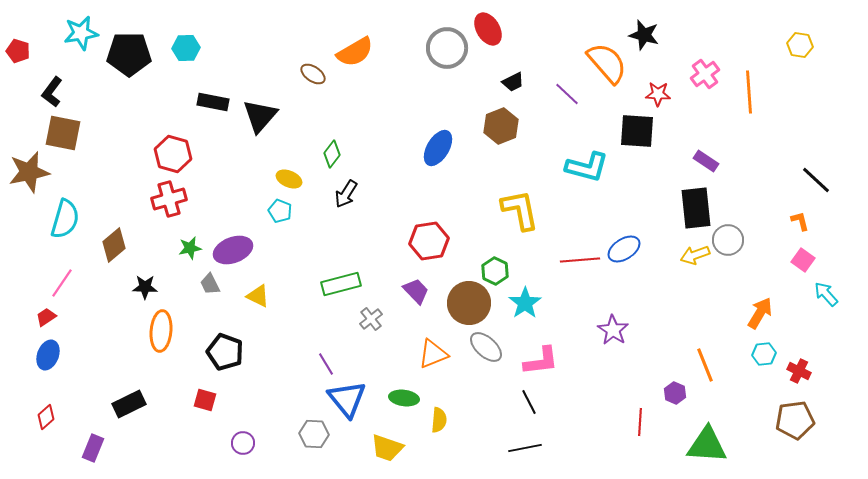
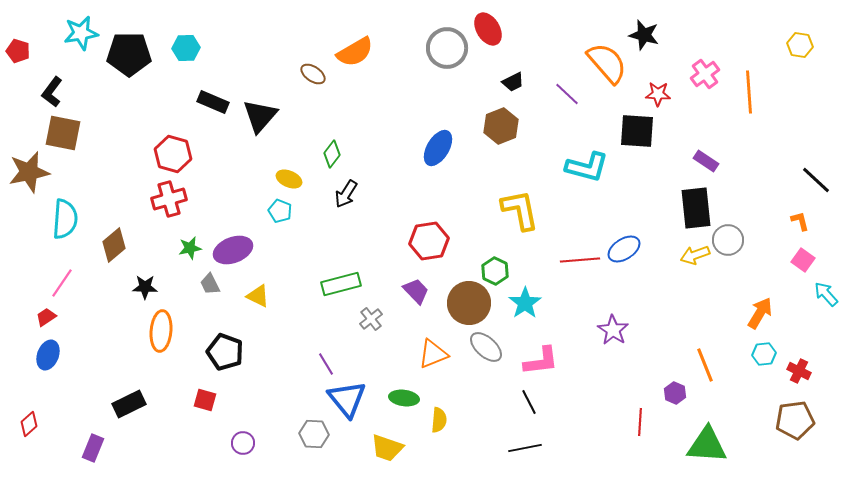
black rectangle at (213, 102): rotated 12 degrees clockwise
cyan semicircle at (65, 219): rotated 12 degrees counterclockwise
red diamond at (46, 417): moved 17 px left, 7 px down
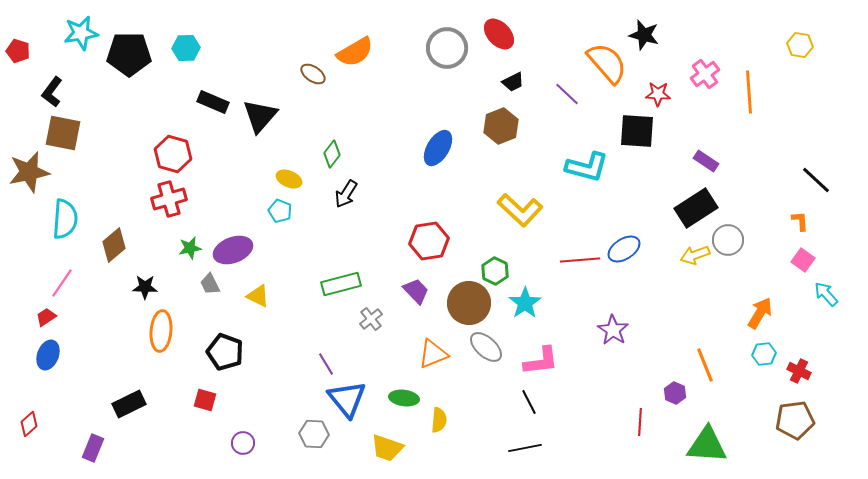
red ellipse at (488, 29): moved 11 px right, 5 px down; rotated 12 degrees counterclockwise
black rectangle at (696, 208): rotated 63 degrees clockwise
yellow L-shape at (520, 210): rotated 144 degrees clockwise
orange L-shape at (800, 221): rotated 10 degrees clockwise
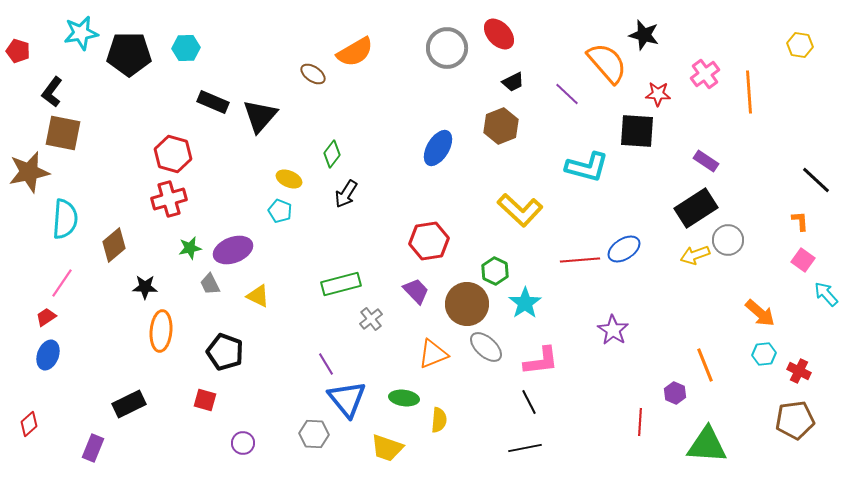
brown circle at (469, 303): moved 2 px left, 1 px down
orange arrow at (760, 313): rotated 100 degrees clockwise
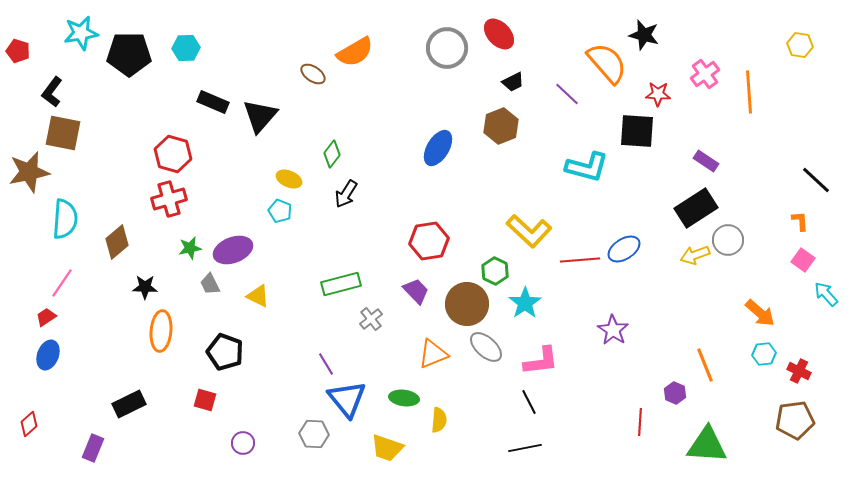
yellow L-shape at (520, 210): moved 9 px right, 21 px down
brown diamond at (114, 245): moved 3 px right, 3 px up
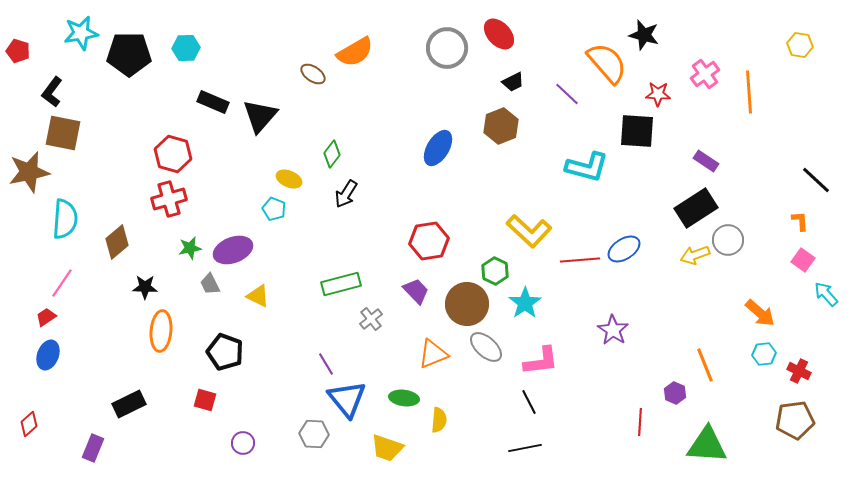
cyan pentagon at (280, 211): moved 6 px left, 2 px up
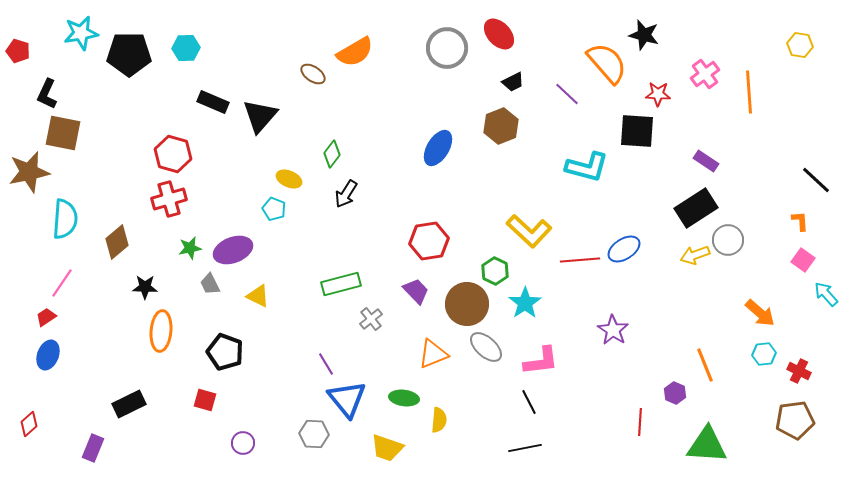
black L-shape at (52, 92): moved 5 px left, 2 px down; rotated 12 degrees counterclockwise
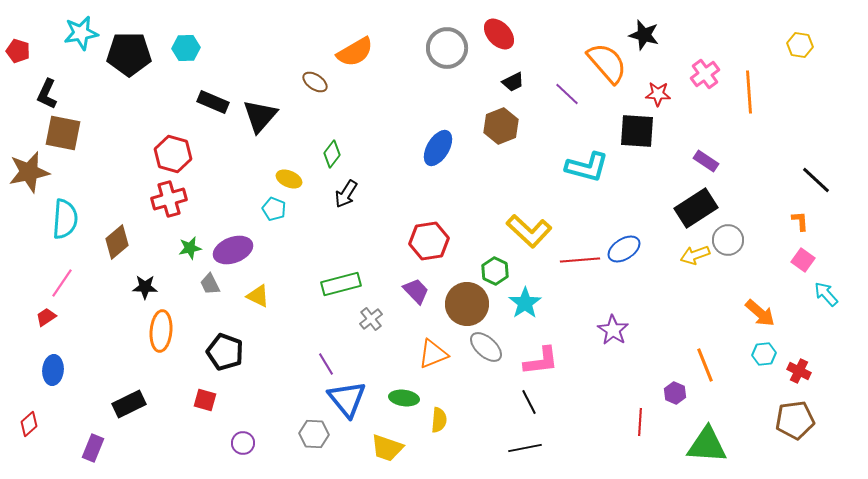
brown ellipse at (313, 74): moved 2 px right, 8 px down
blue ellipse at (48, 355): moved 5 px right, 15 px down; rotated 16 degrees counterclockwise
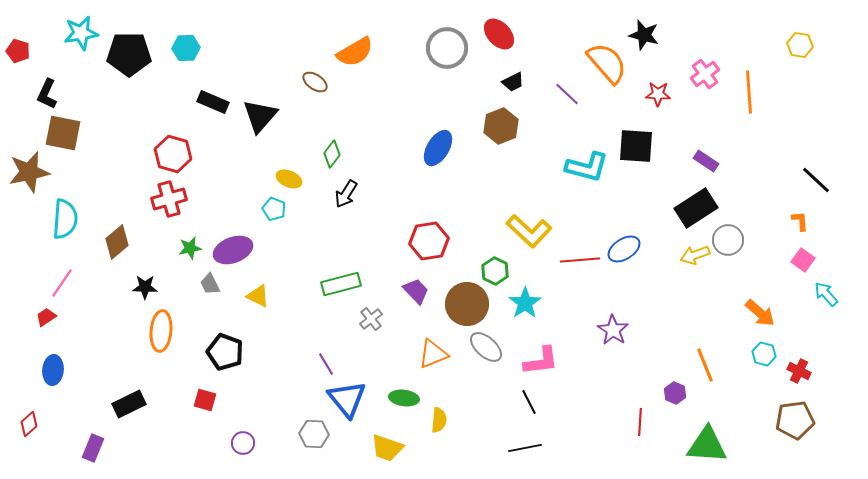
black square at (637, 131): moved 1 px left, 15 px down
cyan hexagon at (764, 354): rotated 20 degrees clockwise
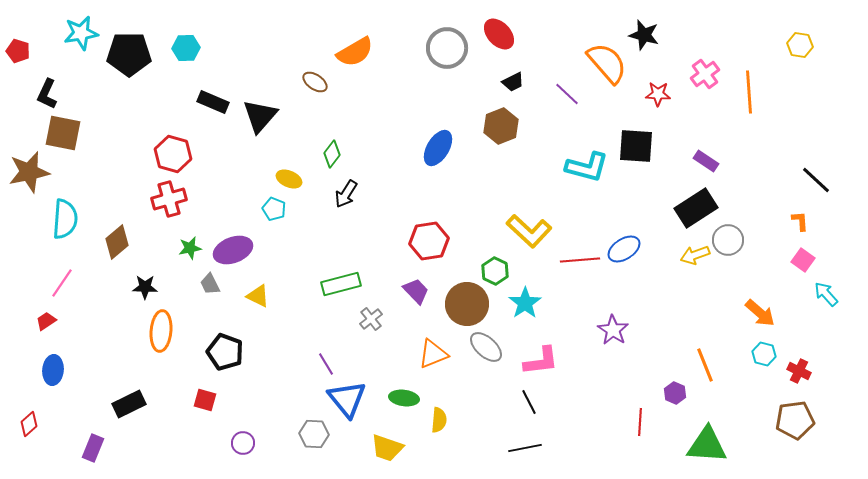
red trapezoid at (46, 317): moved 4 px down
